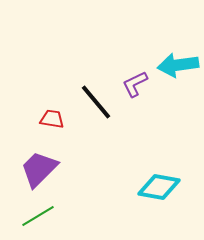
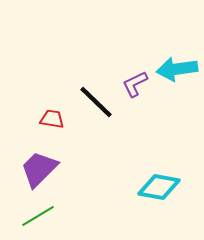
cyan arrow: moved 1 px left, 4 px down
black line: rotated 6 degrees counterclockwise
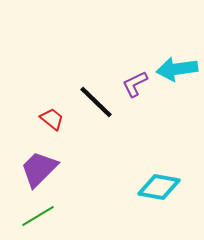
red trapezoid: rotated 30 degrees clockwise
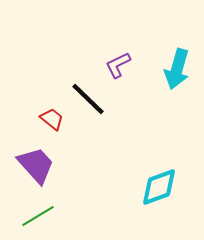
cyan arrow: rotated 66 degrees counterclockwise
purple L-shape: moved 17 px left, 19 px up
black line: moved 8 px left, 3 px up
purple trapezoid: moved 3 px left, 4 px up; rotated 93 degrees clockwise
cyan diamond: rotated 30 degrees counterclockwise
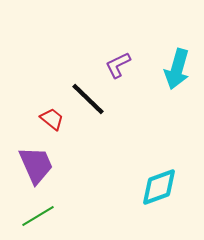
purple trapezoid: rotated 18 degrees clockwise
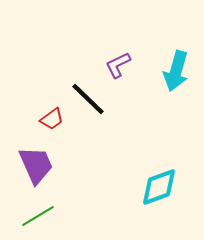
cyan arrow: moved 1 px left, 2 px down
red trapezoid: rotated 105 degrees clockwise
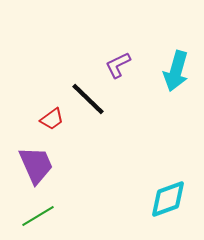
cyan diamond: moved 9 px right, 12 px down
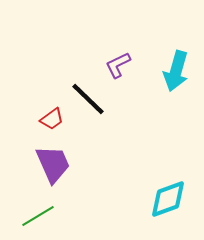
purple trapezoid: moved 17 px right, 1 px up
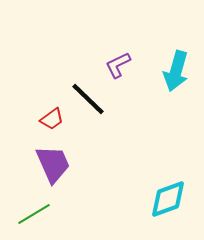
green line: moved 4 px left, 2 px up
